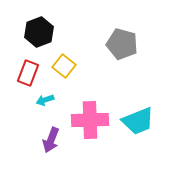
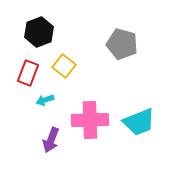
cyan trapezoid: moved 1 px right, 1 px down
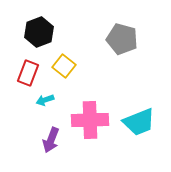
gray pentagon: moved 5 px up
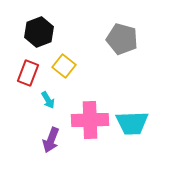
cyan arrow: moved 3 px right; rotated 102 degrees counterclockwise
cyan trapezoid: moved 7 px left, 1 px down; rotated 20 degrees clockwise
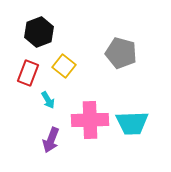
gray pentagon: moved 1 px left, 14 px down
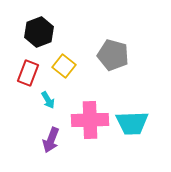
gray pentagon: moved 8 px left, 2 px down
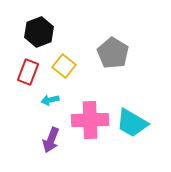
gray pentagon: moved 2 px up; rotated 16 degrees clockwise
red rectangle: moved 1 px up
cyan arrow: moved 2 px right; rotated 108 degrees clockwise
cyan trapezoid: rotated 32 degrees clockwise
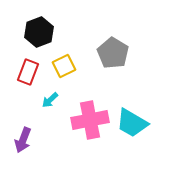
yellow square: rotated 25 degrees clockwise
cyan arrow: rotated 30 degrees counterclockwise
pink cross: rotated 9 degrees counterclockwise
purple arrow: moved 28 px left
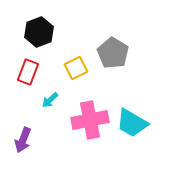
yellow square: moved 12 px right, 2 px down
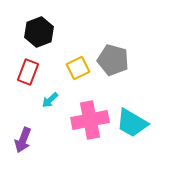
gray pentagon: moved 7 px down; rotated 16 degrees counterclockwise
yellow square: moved 2 px right
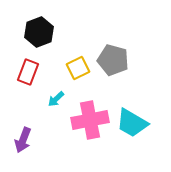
cyan arrow: moved 6 px right, 1 px up
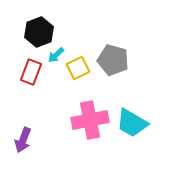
red rectangle: moved 3 px right
cyan arrow: moved 44 px up
